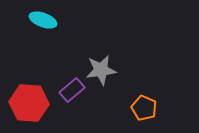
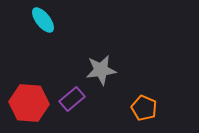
cyan ellipse: rotated 32 degrees clockwise
purple rectangle: moved 9 px down
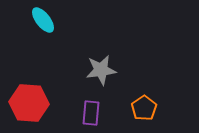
purple rectangle: moved 19 px right, 14 px down; rotated 45 degrees counterclockwise
orange pentagon: rotated 15 degrees clockwise
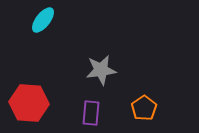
cyan ellipse: rotated 76 degrees clockwise
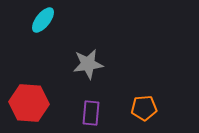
gray star: moved 13 px left, 6 px up
orange pentagon: rotated 30 degrees clockwise
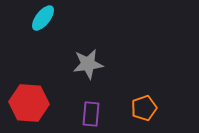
cyan ellipse: moved 2 px up
orange pentagon: rotated 15 degrees counterclockwise
purple rectangle: moved 1 px down
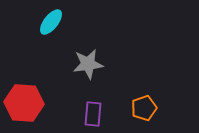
cyan ellipse: moved 8 px right, 4 px down
red hexagon: moved 5 px left
purple rectangle: moved 2 px right
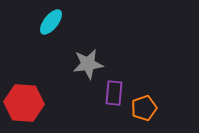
purple rectangle: moved 21 px right, 21 px up
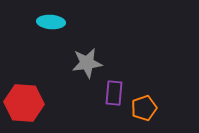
cyan ellipse: rotated 56 degrees clockwise
gray star: moved 1 px left, 1 px up
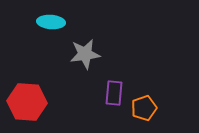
gray star: moved 2 px left, 9 px up
red hexagon: moved 3 px right, 1 px up
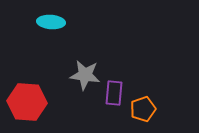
gray star: moved 21 px down; rotated 16 degrees clockwise
orange pentagon: moved 1 px left, 1 px down
